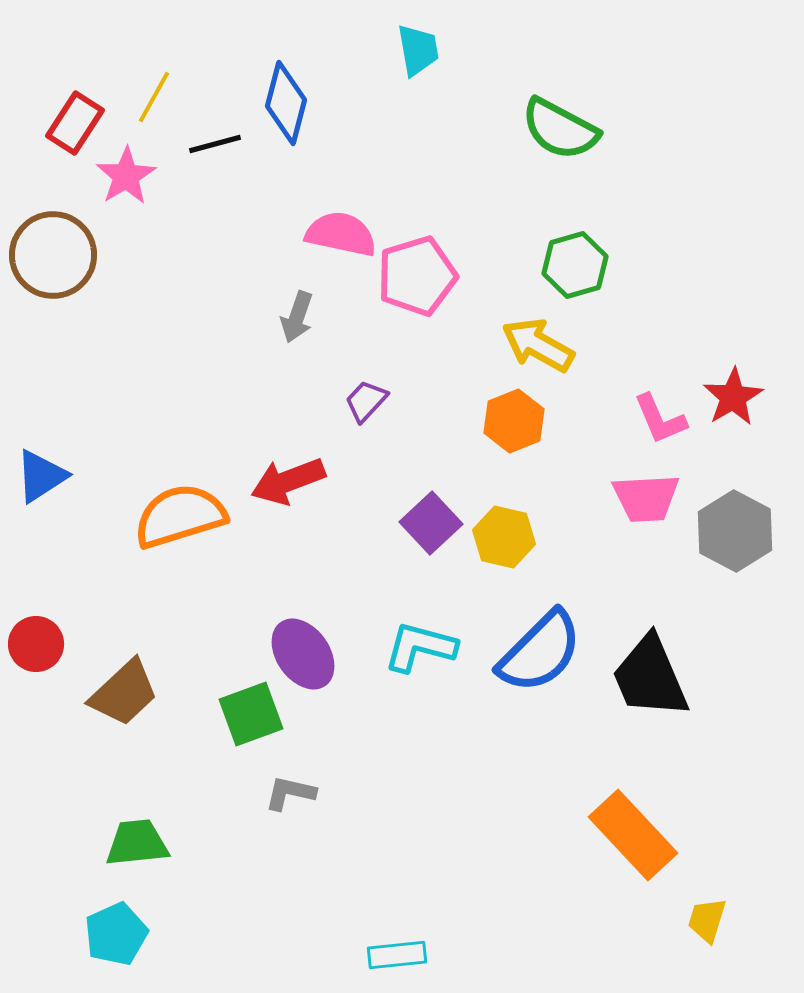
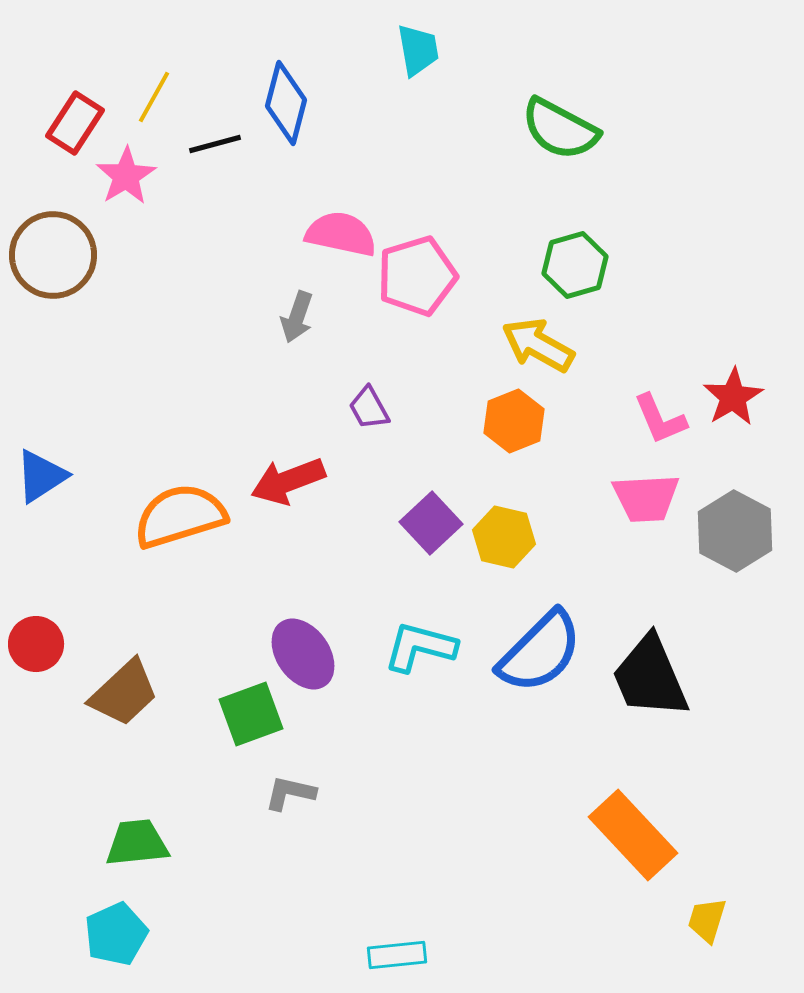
purple trapezoid: moved 3 px right, 7 px down; rotated 72 degrees counterclockwise
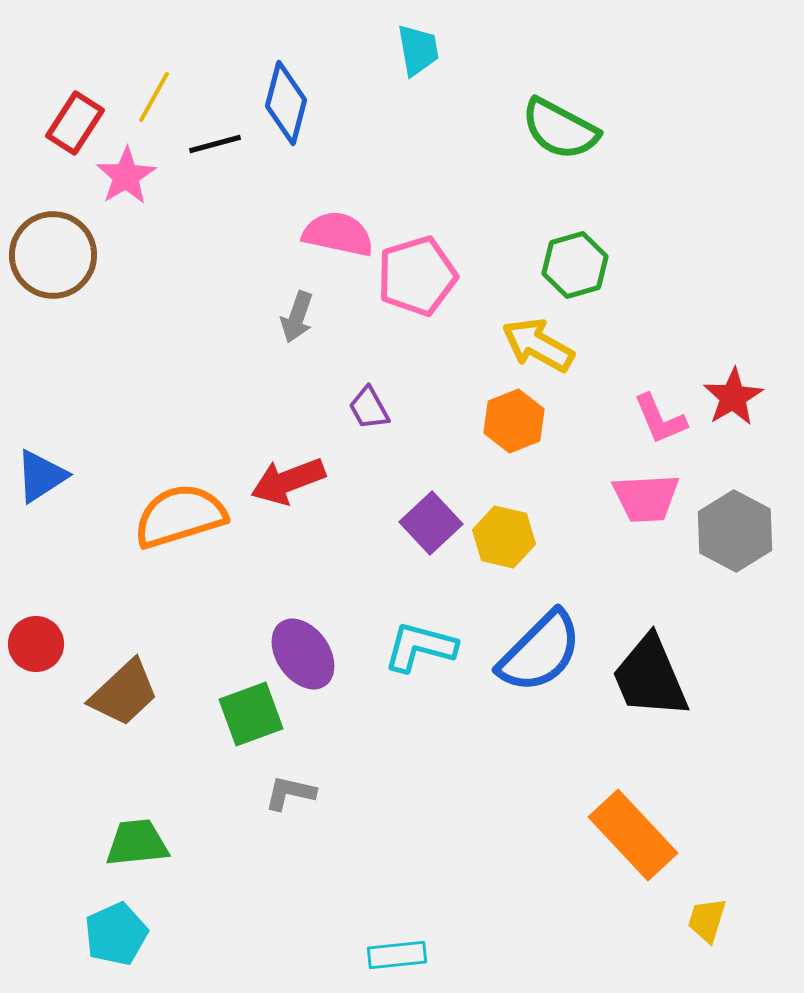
pink semicircle: moved 3 px left
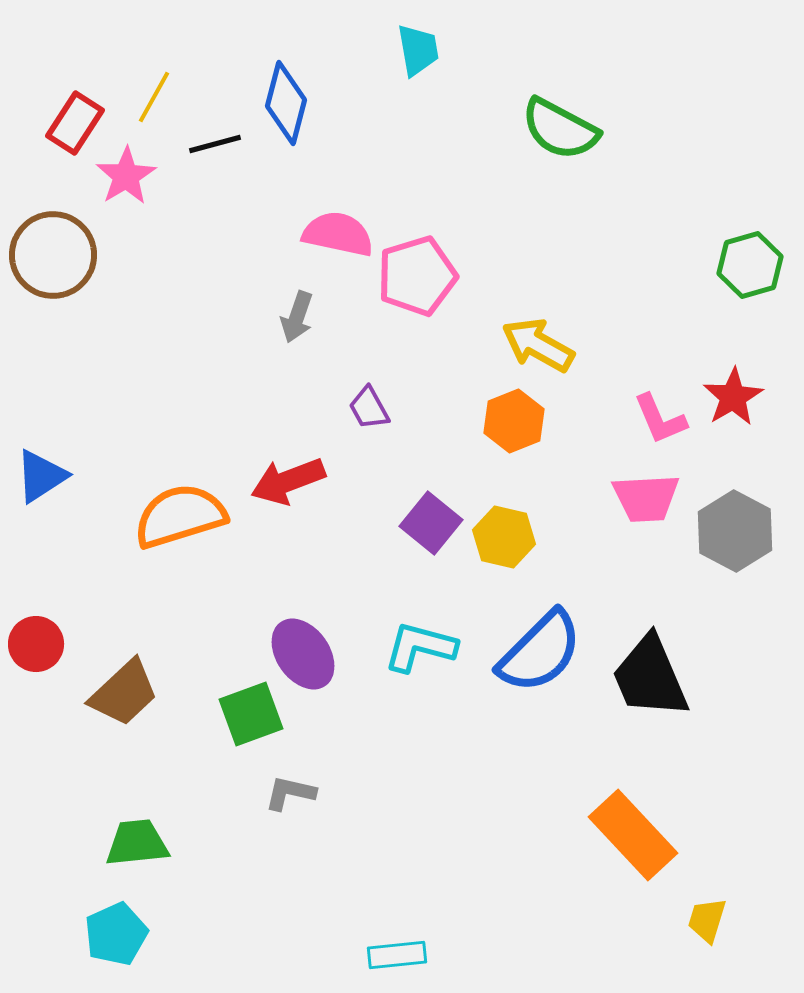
green hexagon: moved 175 px right
purple square: rotated 8 degrees counterclockwise
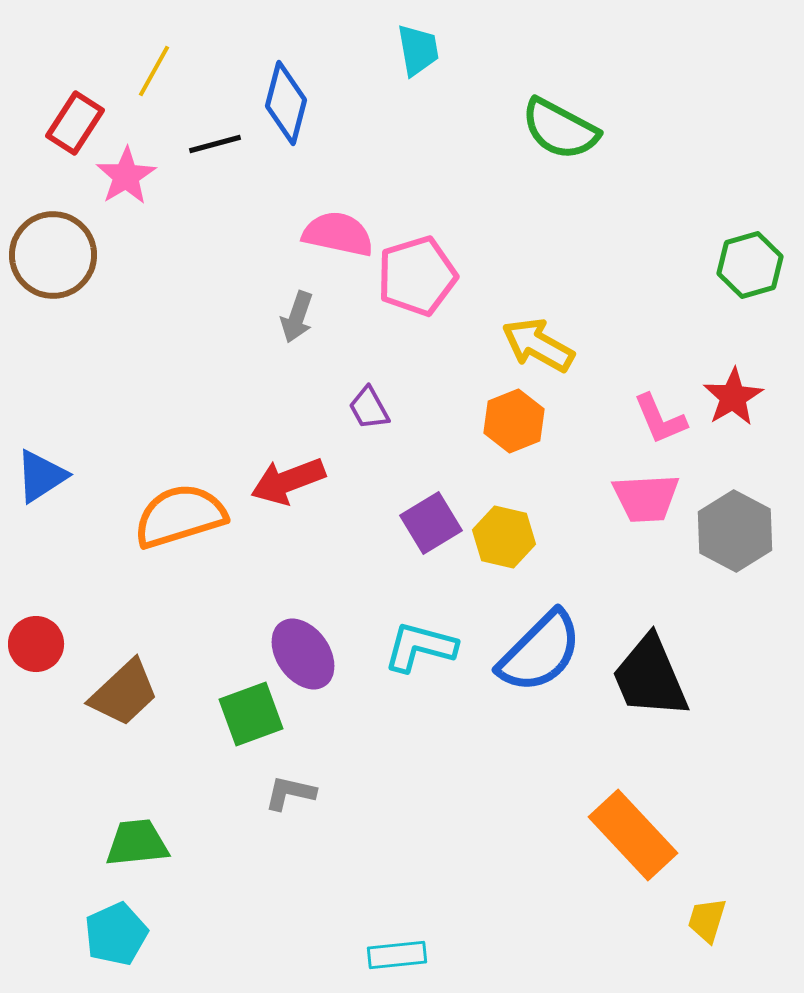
yellow line: moved 26 px up
purple square: rotated 20 degrees clockwise
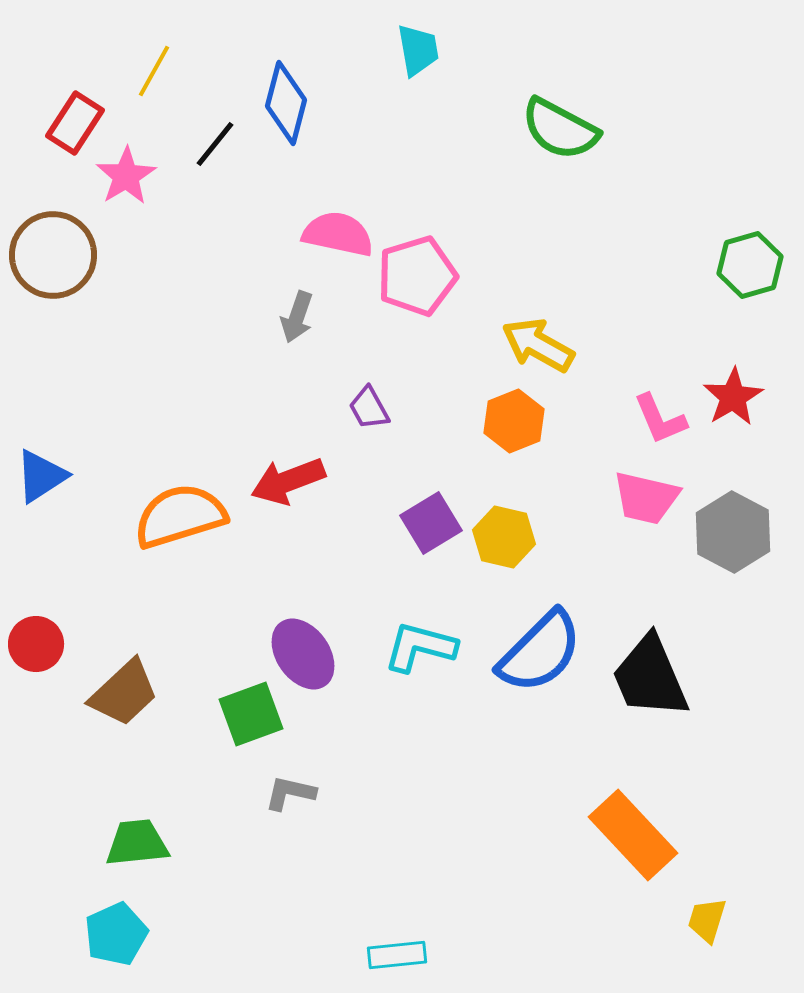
black line: rotated 36 degrees counterclockwise
pink trapezoid: rotated 16 degrees clockwise
gray hexagon: moved 2 px left, 1 px down
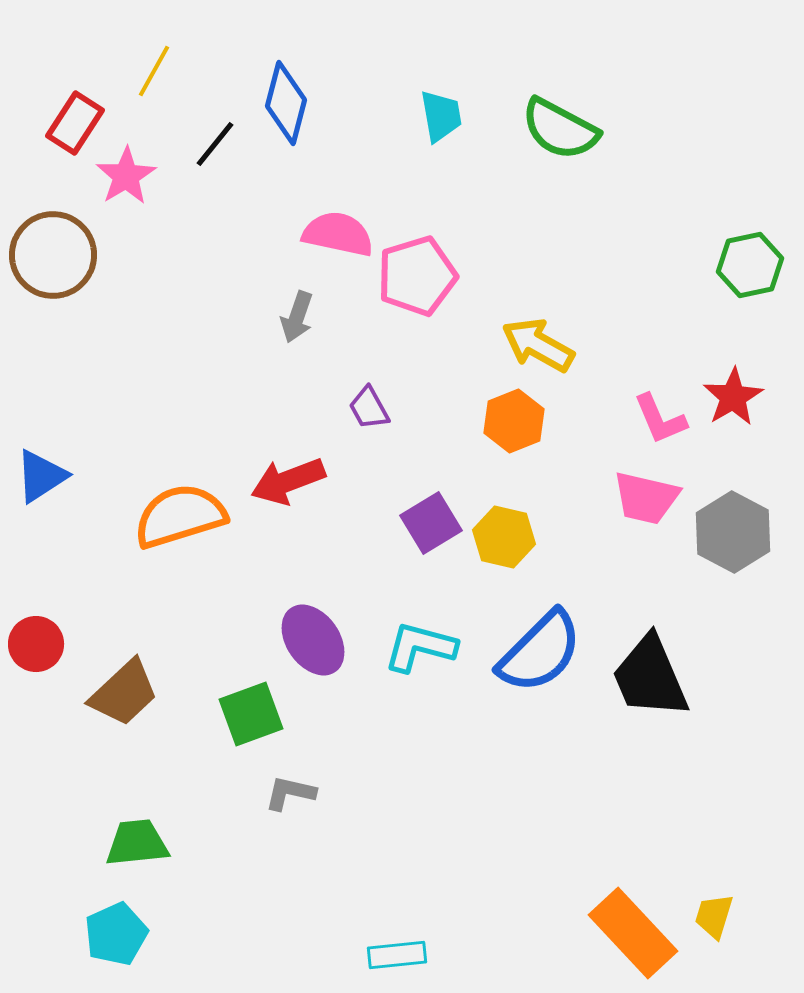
cyan trapezoid: moved 23 px right, 66 px down
green hexagon: rotated 4 degrees clockwise
purple ellipse: moved 10 px right, 14 px up
orange rectangle: moved 98 px down
yellow trapezoid: moved 7 px right, 4 px up
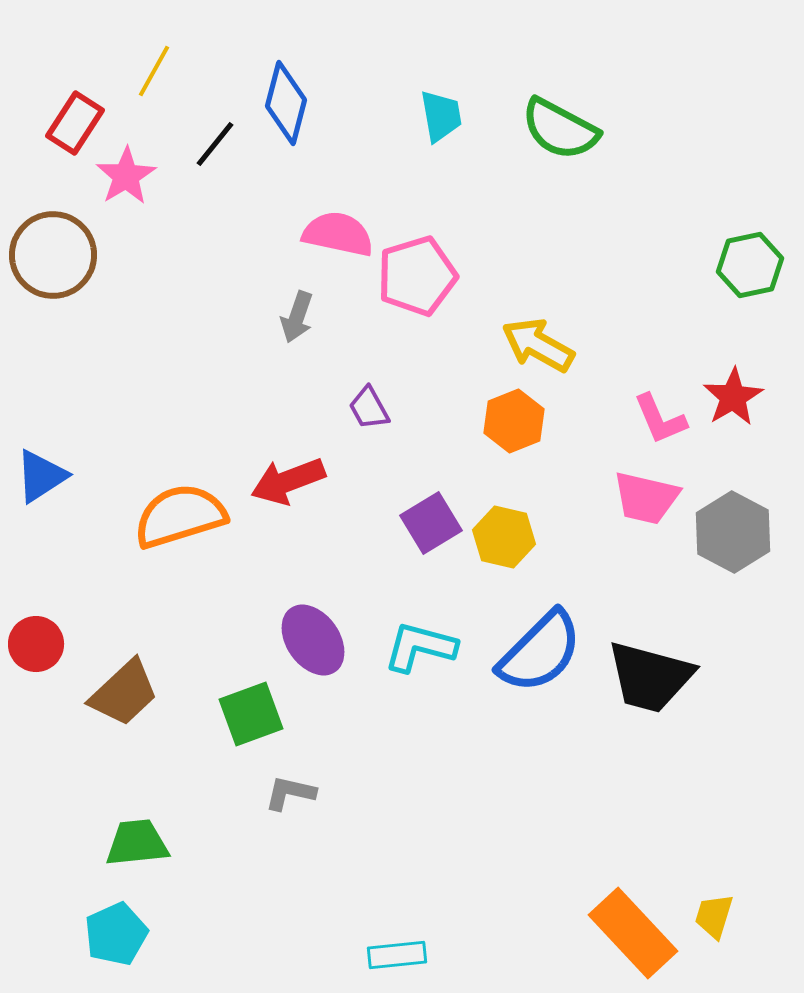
black trapezoid: rotated 52 degrees counterclockwise
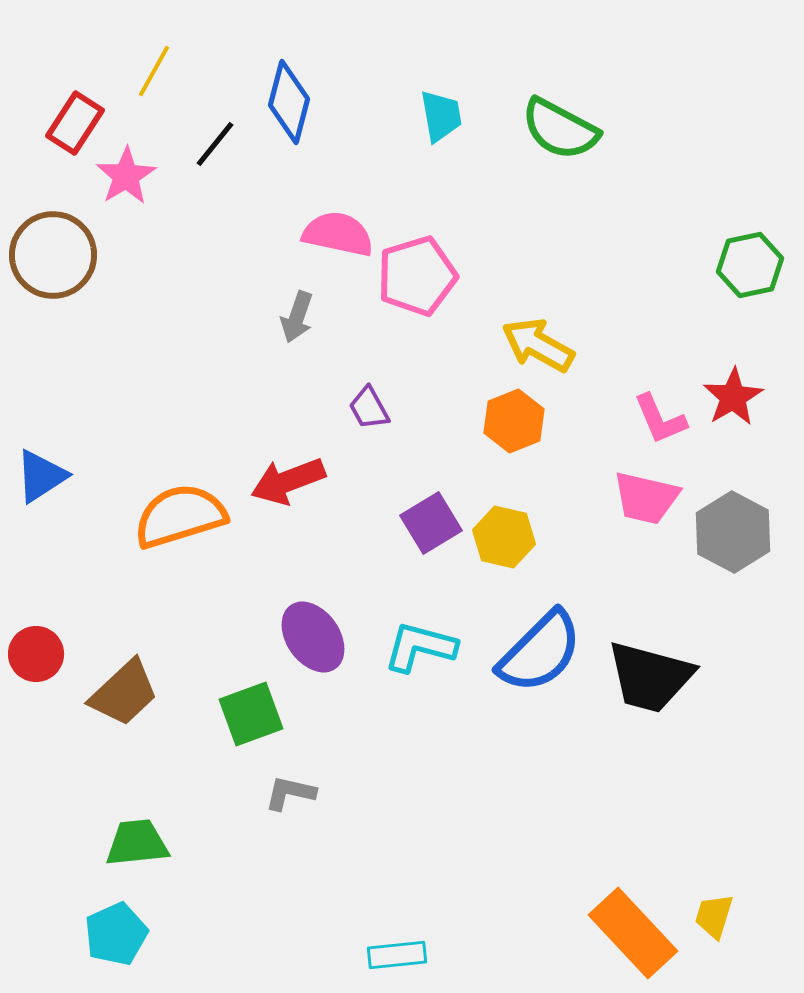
blue diamond: moved 3 px right, 1 px up
purple ellipse: moved 3 px up
red circle: moved 10 px down
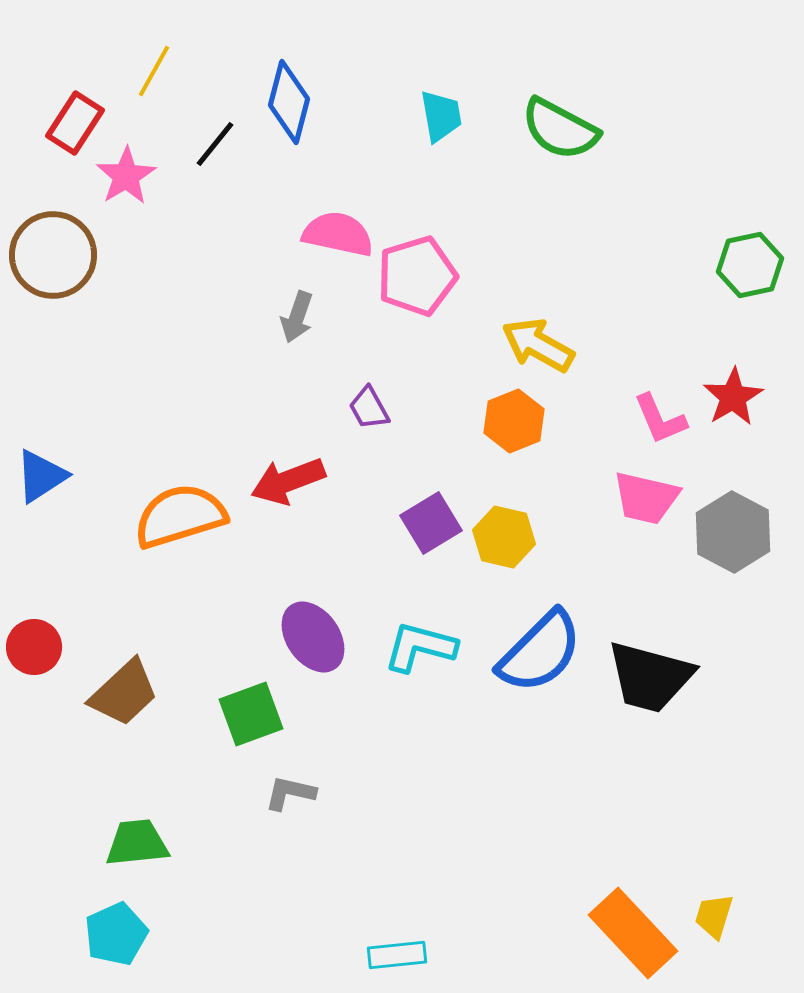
red circle: moved 2 px left, 7 px up
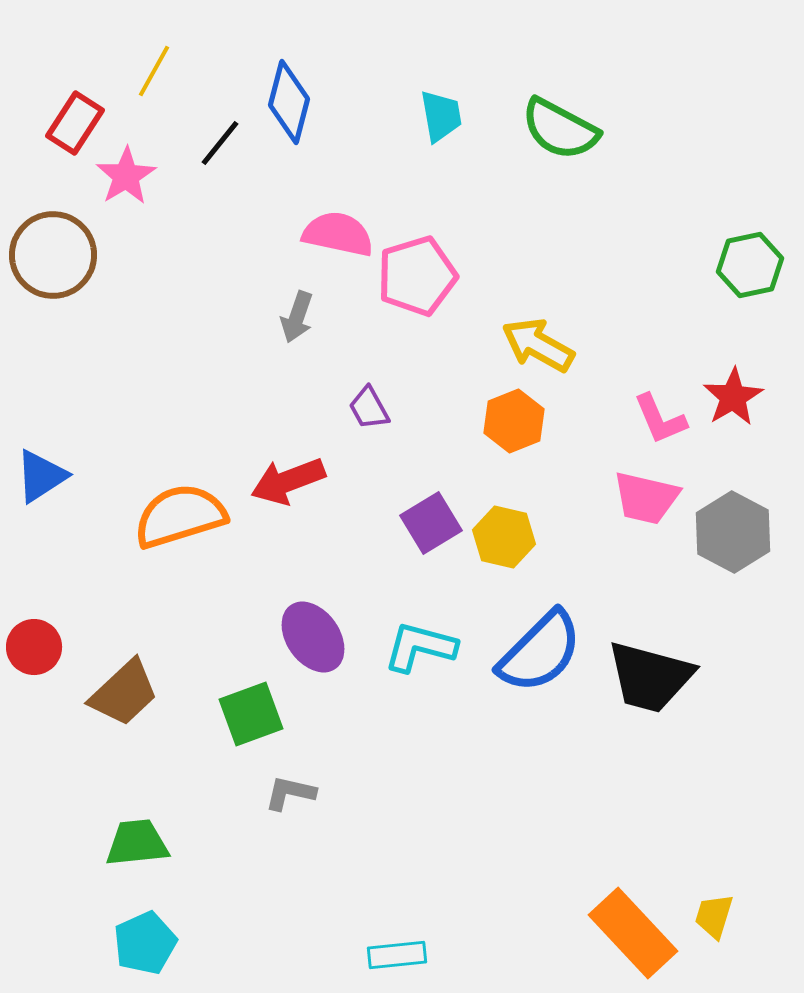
black line: moved 5 px right, 1 px up
cyan pentagon: moved 29 px right, 9 px down
